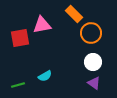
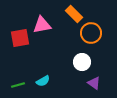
white circle: moved 11 px left
cyan semicircle: moved 2 px left, 5 px down
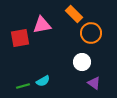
green line: moved 5 px right, 1 px down
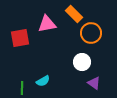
pink triangle: moved 5 px right, 1 px up
green line: moved 1 px left, 2 px down; rotated 72 degrees counterclockwise
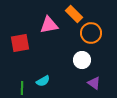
pink triangle: moved 2 px right, 1 px down
red square: moved 5 px down
white circle: moved 2 px up
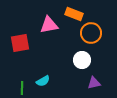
orange rectangle: rotated 24 degrees counterclockwise
purple triangle: rotated 48 degrees counterclockwise
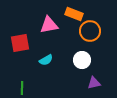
orange circle: moved 1 px left, 2 px up
cyan semicircle: moved 3 px right, 21 px up
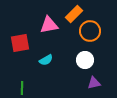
orange rectangle: rotated 66 degrees counterclockwise
white circle: moved 3 px right
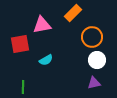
orange rectangle: moved 1 px left, 1 px up
pink triangle: moved 7 px left
orange circle: moved 2 px right, 6 px down
red square: moved 1 px down
white circle: moved 12 px right
green line: moved 1 px right, 1 px up
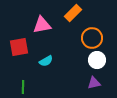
orange circle: moved 1 px down
red square: moved 1 px left, 3 px down
cyan semicircle: moved 1 px down
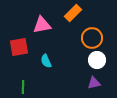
cyan semicircle: rotated 96 degrees clockwise
